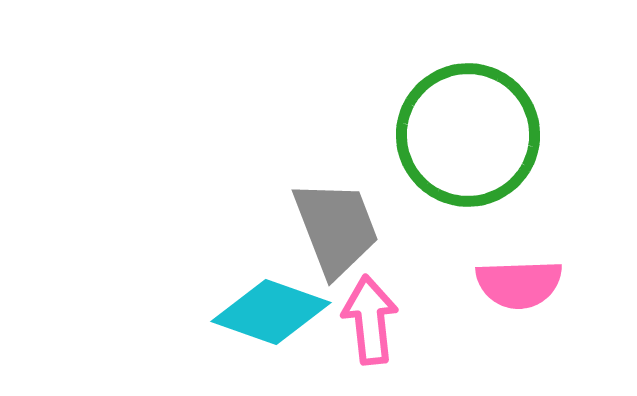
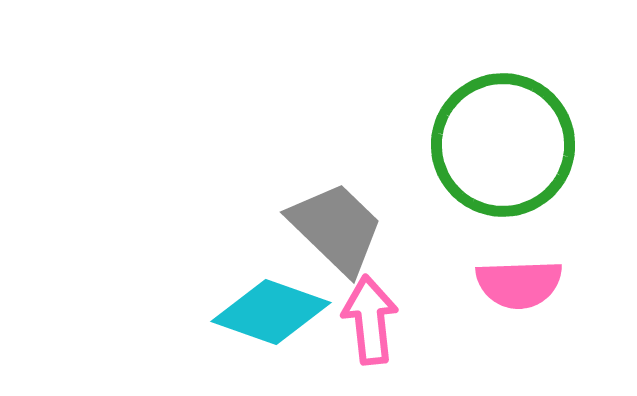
green circle: moved 35 px right, 10 px down
gray trapezoid: rotated 25 degrees counterclockwise
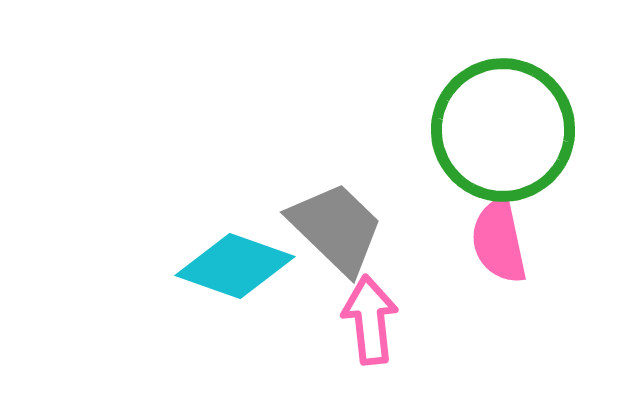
green circle: moved 15 px up
pink semicircle: moved 20 px left, 43 px up; rotated 80 degrees clockwise
cyan diamond: moved 36 px left, 46 px up
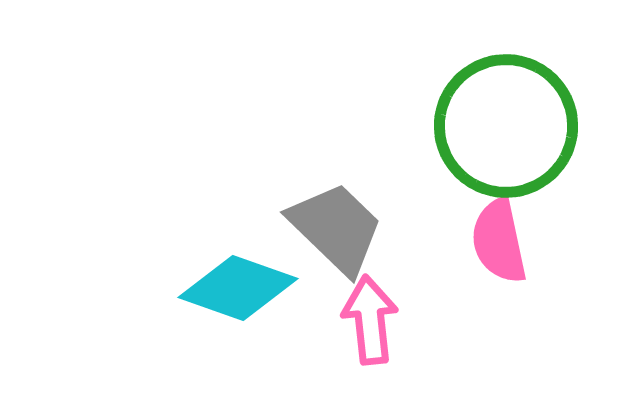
green circle: moved 3 px right, 4 px up
cyan diamond: moved 3 px right, 22 px down
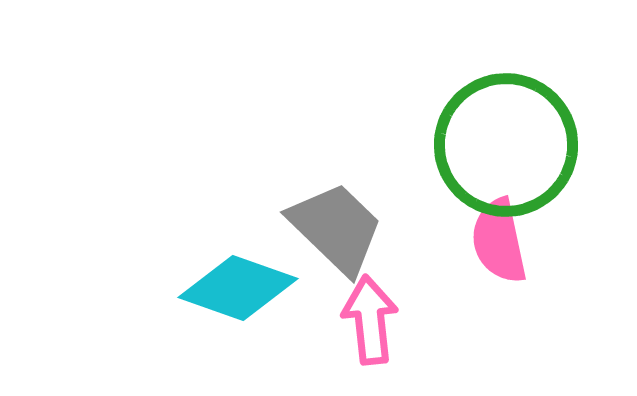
green circle: moved 19 px down
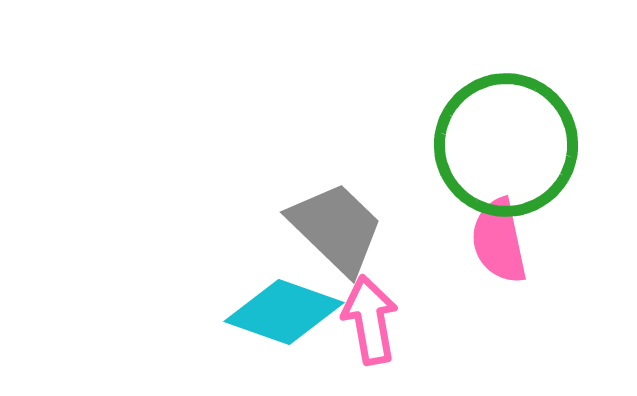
cyan diamond: moved 46 px right, 24 px down
pink arrow: rotated 4 degrees counterclockwise
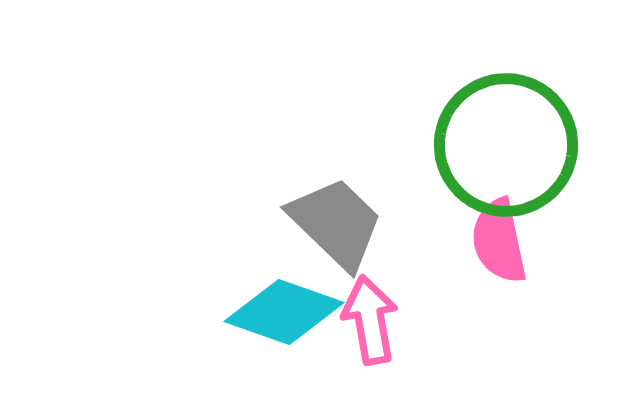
gray trapezoid: moved 5 px up
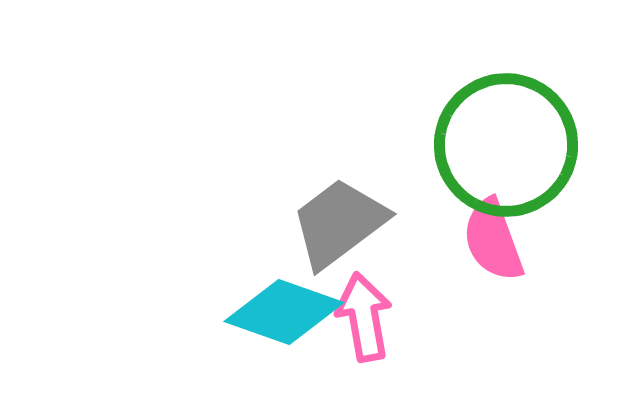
gray trapezoid: moved 3 px right; rotated 81 degrees counterclockwise
pink semicircle: moved 6 px left, 1 px up; rotated 8 degrees counterclockwise
pink arrow: moved 6 px left, 3 px up
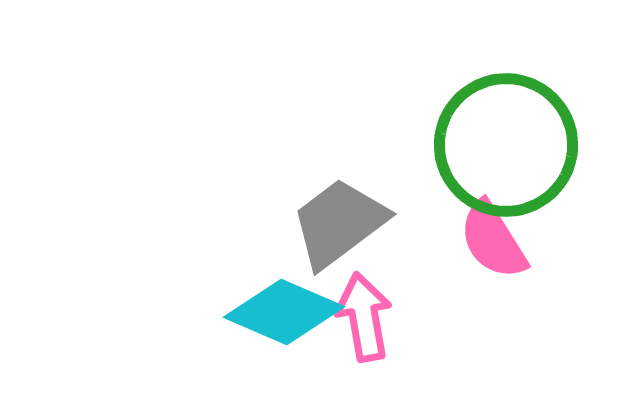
pink semicircle: rotated 12 degrees counterclockwise
cyan diamond: rotated 4 degrees clockwise
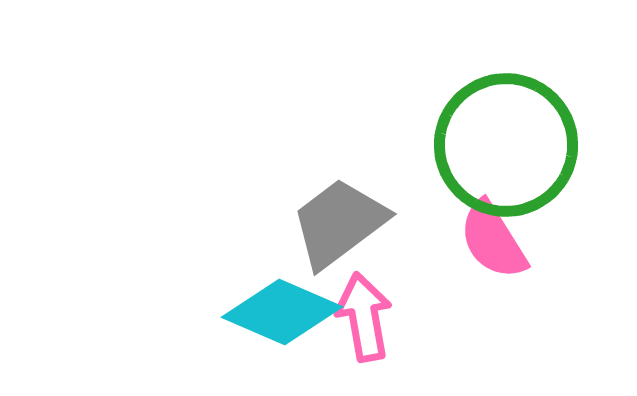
cyan diamond: moved 2 px left
